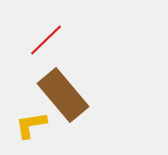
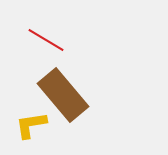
red line: rotated 75 degrees clockwise
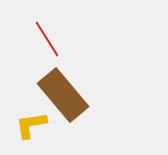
red line: moved 1 px right, 1 px up; rotated 27 degrees clockwise
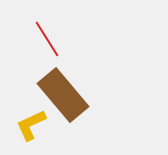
yellow L-shape: rotated 16 degrees counterclockwise
